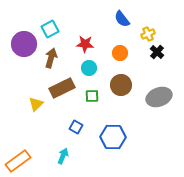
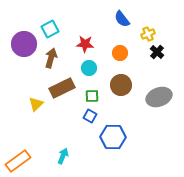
blue square: moved 14 px right, 11 px up
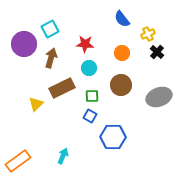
orange circle: moved 2 px right
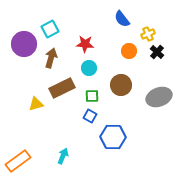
orange circle: moved 7 px right, 2 px up
yellow triangle: rotated 28 degrees clockwise
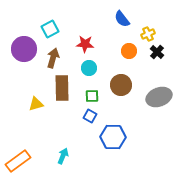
purple circle: moved 5 px down
brown arrow: moved 2 px right
brown rectangle: rotated 65 degrees counterclockwise
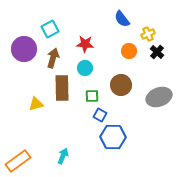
cyan circle: moved 4 px left
blue square: moved 10 px right, 1 px up
